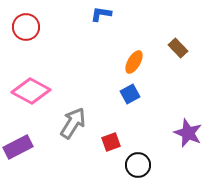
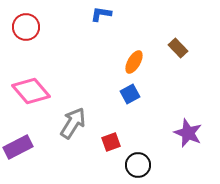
pink diamond: rotated 21 degrees clockwise
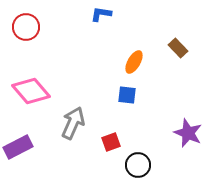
blue square: moved 3 px left, 1 px down; rotated 36 degrees clockwise
gray arrow: rotated 8 degrees counterclockwise
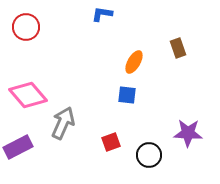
blue L-shape: moved 1 px right
brown rectangle: rotated 24 degrees clockwise
pink diamond: moved 3 px left, 4 px down
gray arrow: moved 10 px left
purple star: rotated 20 degrees counterclockwise
black circle: moved 11 px right, 10 px up
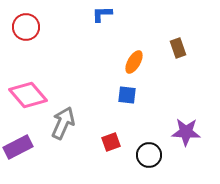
blue L-shape: rotated 10 degrees counterclockwise
purple star: moved 2 px left, 1 px up
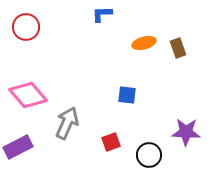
orange ellipse: moved 10 px right, 19 px up; rotated 45 degrees clockwise
gray arrow: moved 4 px right
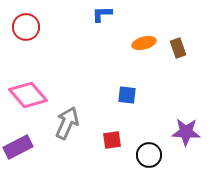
red square: moved 1 px right, 2 px up; rotated 12 degrees clockwise
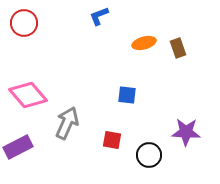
blue L-shape: moved 3 px left, 2 px down; rotated 20 degrees counterclockwise
red circle: moved 2 px left, 4 px up
red square: rotated 18 degrees clockwise
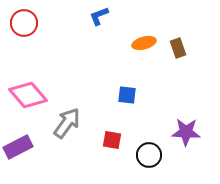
gray arrow: rotated 12 degrees clockwise
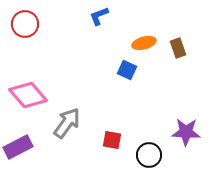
red circle: moved 1 px right, 1 px down
blue square: moved 25 px up; rotated 18 degrees clockwise
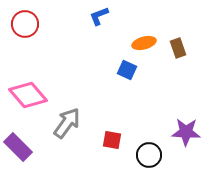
purple rectangle: rotated 72 degrees clockwise
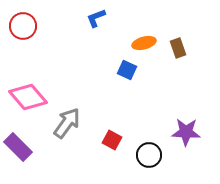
blue L-shape: moved 3 px left, 2 px down
red circle: moved 2 px left, 2 px down
pink diamond: moved 2 px down
red square: rotated 18 degrees clockwise
